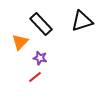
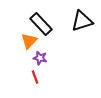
orange triangle: moved 9 px right, 1 px up
red line: rotated 72 degrees counterclockwise
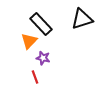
black triangle: moved 2 px up
purple star: moved 3 px right
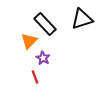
black rectangle: moved 4 px right
purple star: rotated 16 degrees clockwise
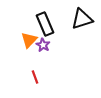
black rectangle: rotated 20 degrees clockwise
orange triangle: moved 1 px up
purple star: moved 13 px up
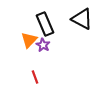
black triangle: rotated 45 degrees clockwise
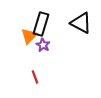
black triangle: moved 1 px left, 4 px down
black rectangle: moved 4 px left; rotated 40 degrees clockwise
orange triangle: moved 4 px up
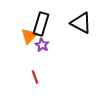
purple star: moved 1 px left
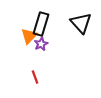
black triangle: rotated 20 degrees clockwise
purple star: moved 1 px left, 1 px up; rotated 16 degrees clockwise
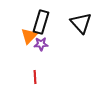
black rectangle: moved 2 px up
purple star: rotated 24 degrees clockwise
red line: rotated 16 degrees clockwise
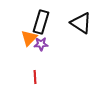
black triangle: rotated 15 degrees counterclockwise
orange triangle: moved 2 px down
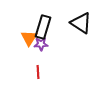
black rectangle: moved 2 px right, 5 px down
orange triangle: rotated 12 degrees counterclockwise
red line: moved 3 px right, 5 px up
